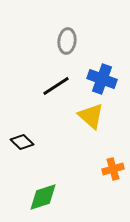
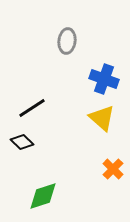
blue cross: moved 2 px right
black line: moved 24 px left, 22 px down
yellow triangle: moved 11 px right, 2 px down
orange cross: rotated 30 degrees counterclockwise
green diamond: moved 1 px up
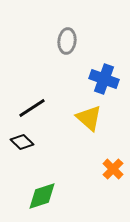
yellow triangle: moved 13 px left
green diamond: moved 1 px left
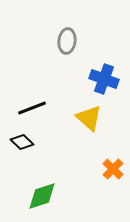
black line: rotated 12 degrees clockwise
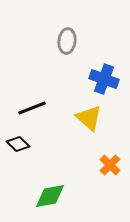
black diamond: moved 4 px left, 2 px down
orange cross: moved 3 px left, 4 px up
green diamond: moved 8 px right; rotated 8 degrees clockwise
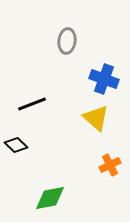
black line: moved 4 px up
yellow triangle: moved 7 px right
black diamond: moved 2 px left, 1 px down
orange cross: rotated 20 degrees clockwise
green diamond: moved 2 px down
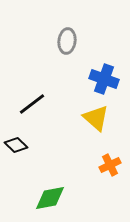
black line: rotated 16 degrees counterclockwise
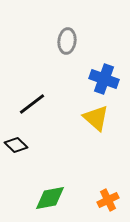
orange cross: moved 2 px left, 35 px down
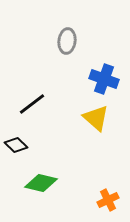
green diamond: moved 9 px left, 15 px up; rotated 24 degrees clockwise
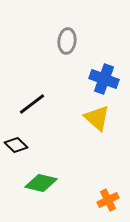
yellow triangle: moved 1 px right
